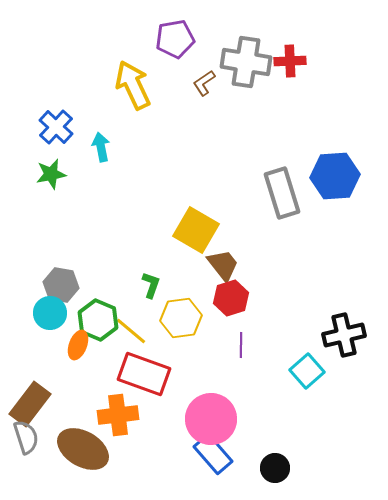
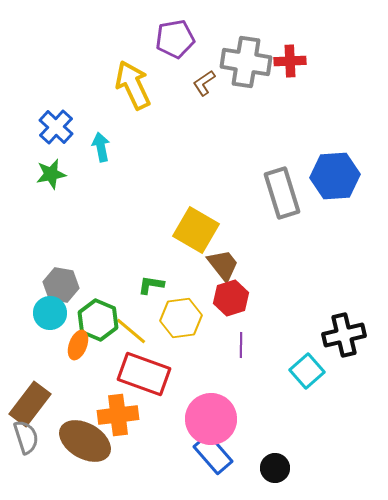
green L-shape: rotated 100 degrees counterclockwise
brown ellipse: moved 2 px right, 8 px up
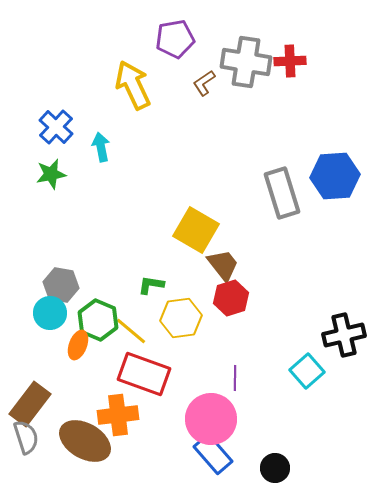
purple line: moved 6 px left, 33 px down
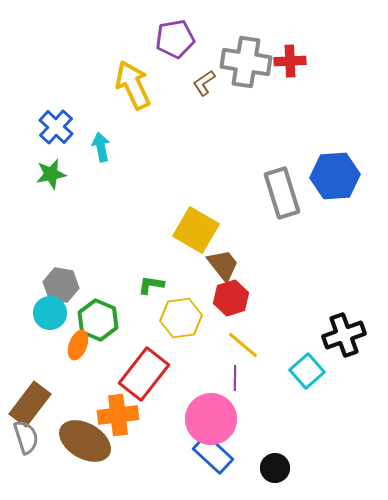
yellow line: moved 112 px right, 14 px down
black cross: rotated 6 degrees counterclockwise
red rectangle: rotated 72 degrees counterclockwise
blue rectangle: rotated 6 degrees counterclockwise
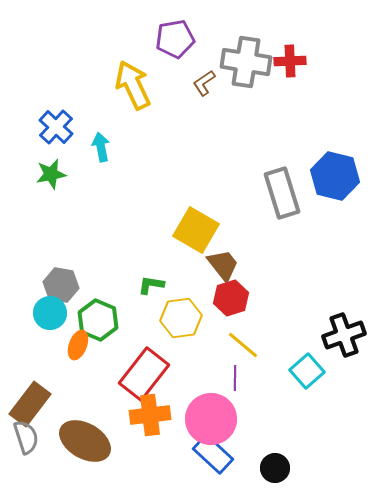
blue hexagon: rotated 18 degrees clockwise
orange cross: moved 32 px right
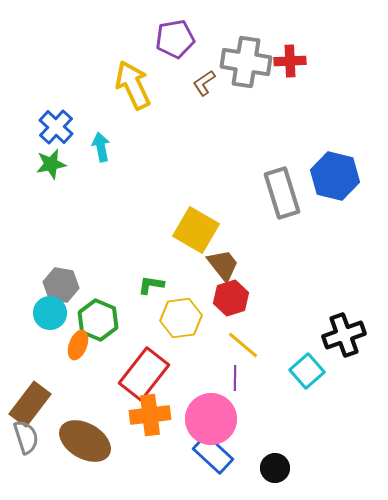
green star: moved 10 px up
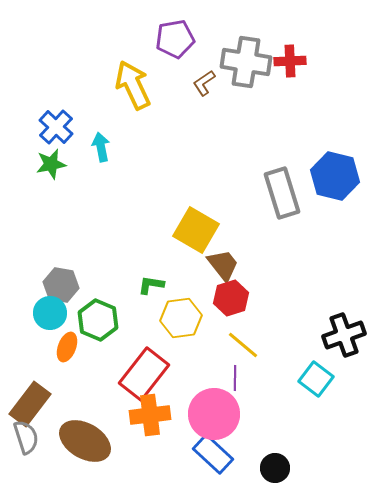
orange ellipse: moved 11 px left, 2 px down
cyan square: moved 9 px right, 8 px down; rotated 12 degrees counterclockwise
pink circle: moved 3 px right, 5 px up
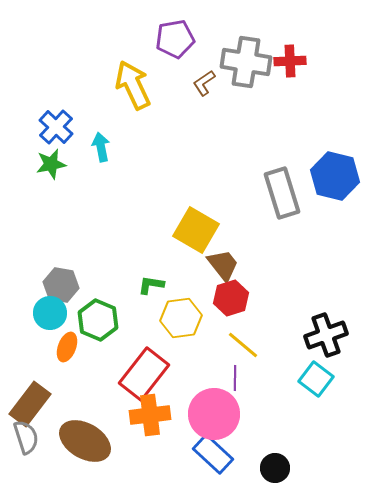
black cross: moved 18 px left
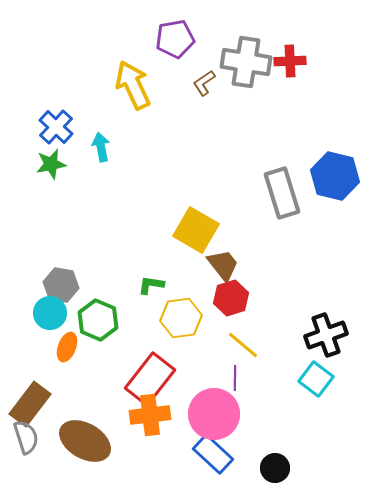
red rectangle: moved 6 px right, 5 px down
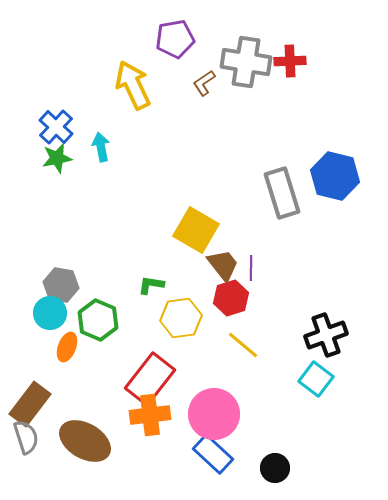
green star: moved 6 px right, 6 px up
purple line: moved 16 px right, 110 px up
